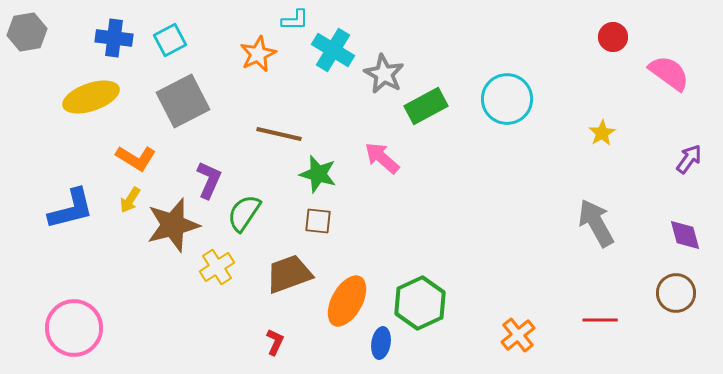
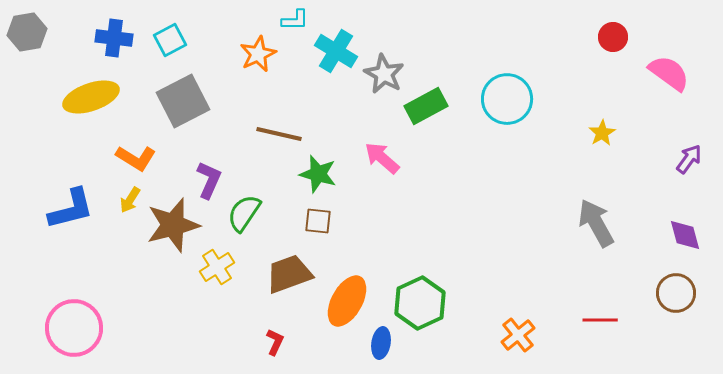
cyan cross: moved 3 px right, 1 px down
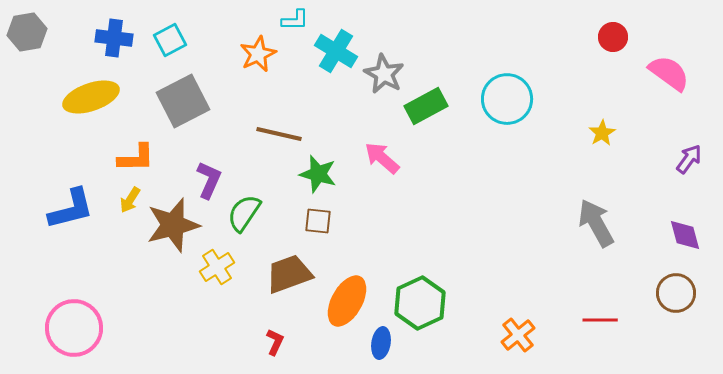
orange L-shape: rotated 33 degrees counterclockwise
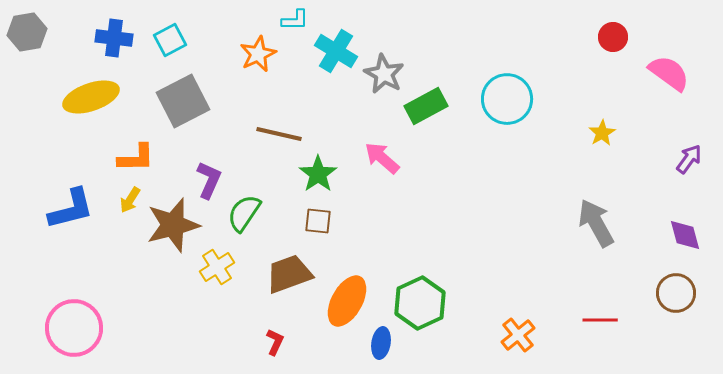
green star: rotated 21 degrees clockwise
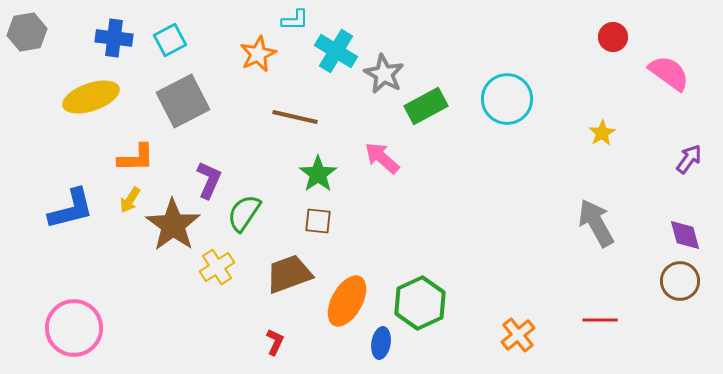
brown line: moved 16 px right, 17 px up
brown star: rotated 22 degrees counterclockwise
brown circle: moved 4 px right, 12 px up
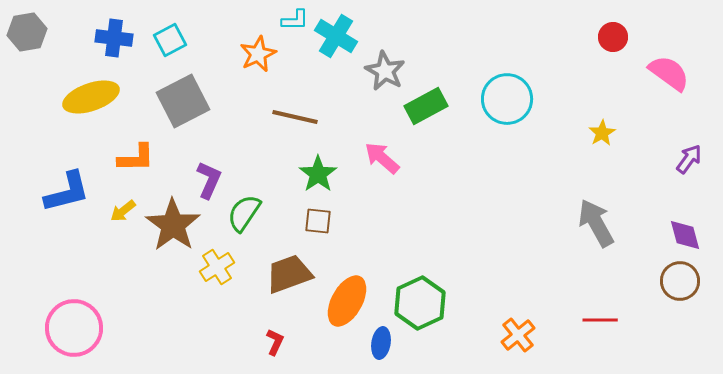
cyan cross: moved 15 px up
gray star: moved 1 px right, 3 px up
yellow arrow: moved 7 px left, 11 px down; rotated 20 degrees clockwise
blue L-shape: moved 4 px left, 17 px up
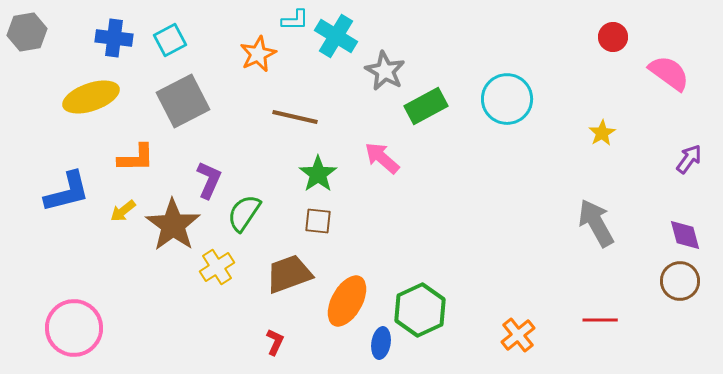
green hexagon: moved 7 px down
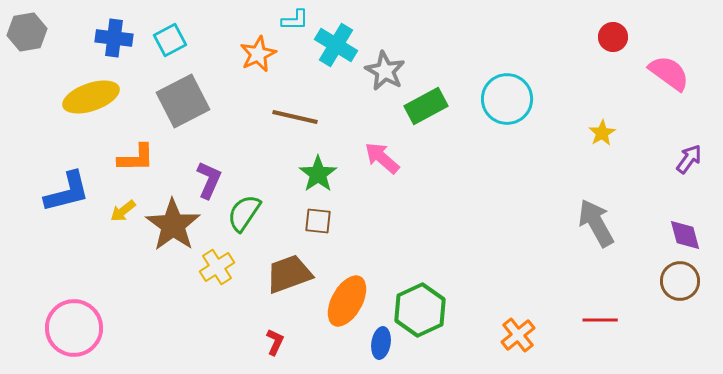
cyan cross: moved 9 px down
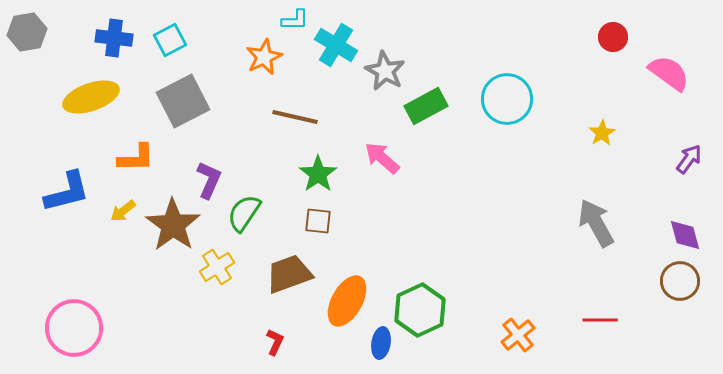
orange star: moved 6 px right, 3 px down
